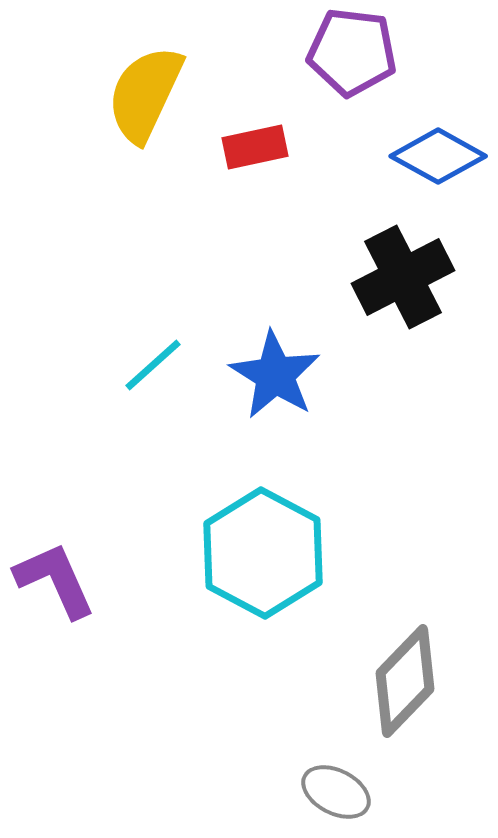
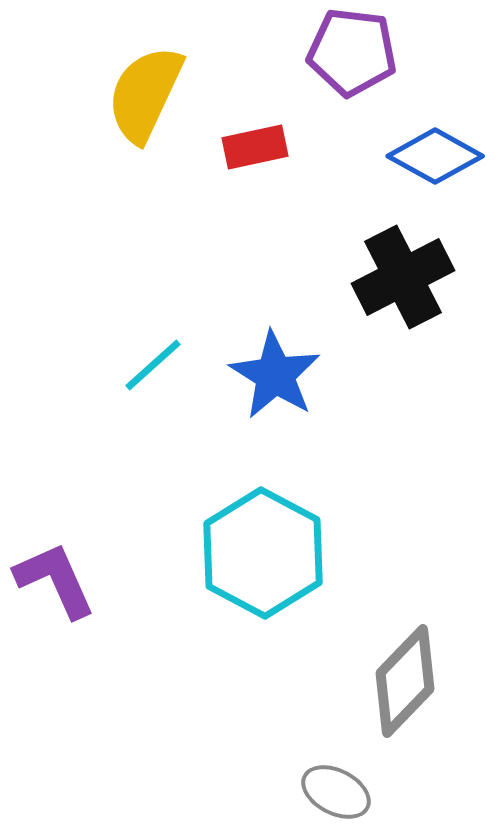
blue diamond: moved 3 px left
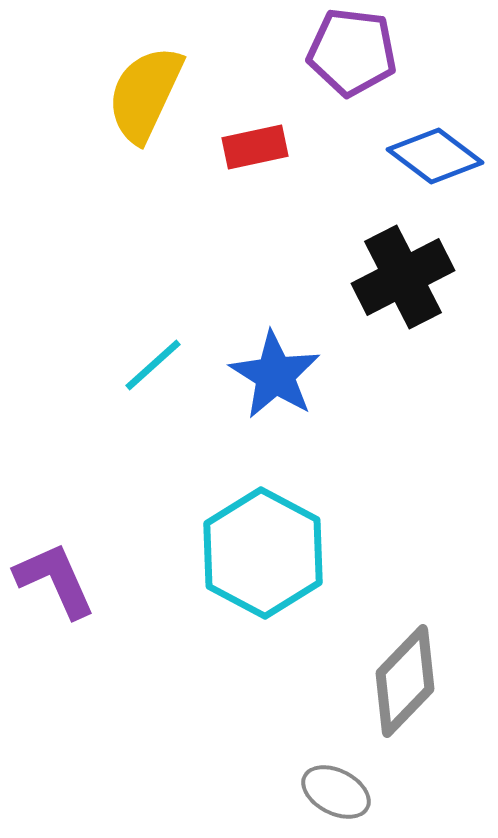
blue diamond: rotated 8 degrees clockwise
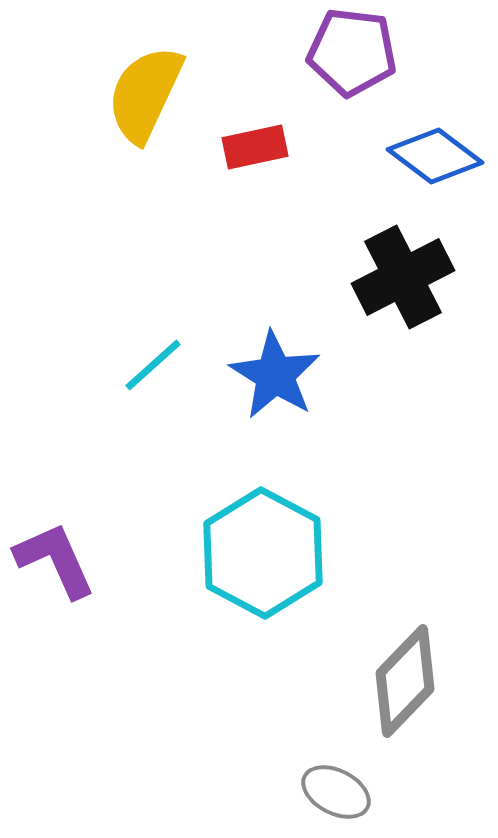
purple L-shape: moved 20 px up
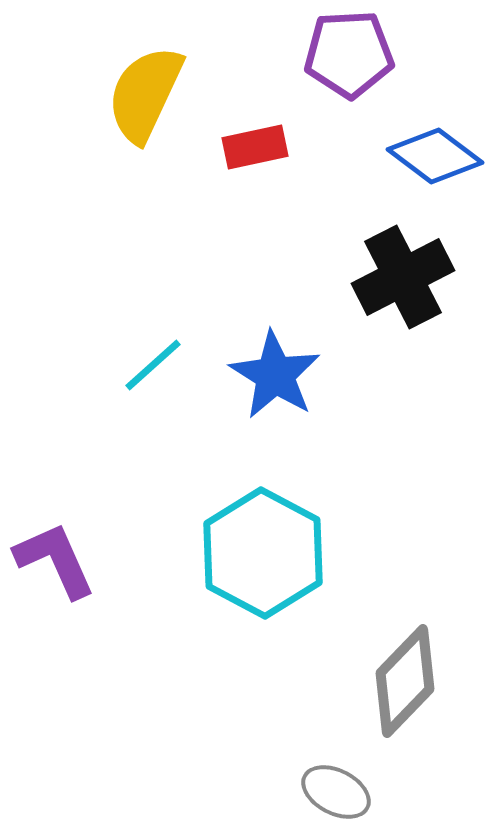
purple pentagon: moved 3 px left, 2 px down; rotated 10 degrees counterclockwise
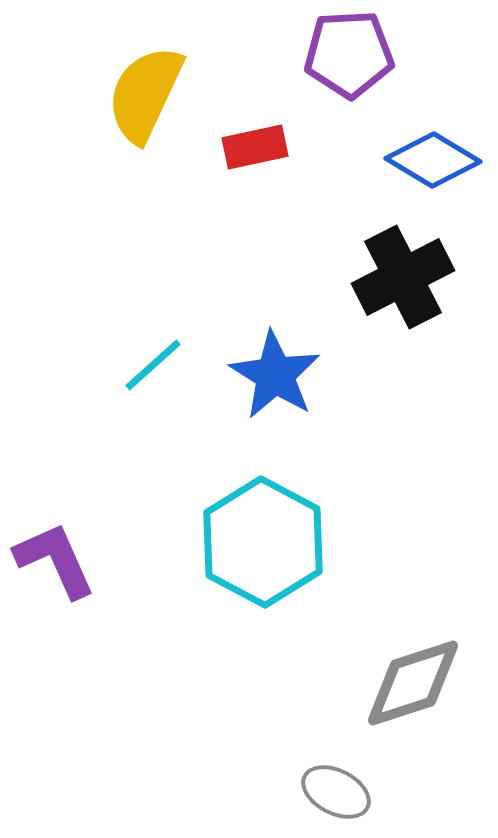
blue diamond: moved 2 px left, 4 px down; rotated 6 degrees counterclockwise
cyan hexagon: moved 11 px up
gray diamond: moved 8 px right, 2 px down; rotated 28 degrees clockwise
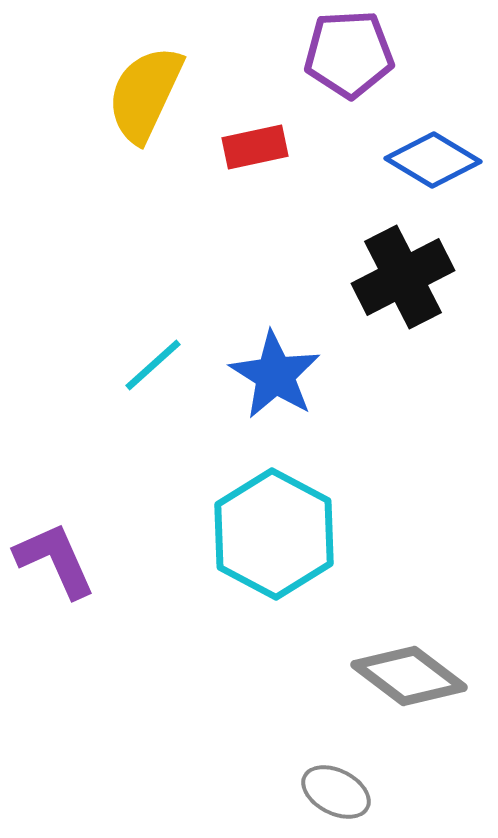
cyan hexagon: moved 11 px right, 8 px up
gray diamond: moved 4 px left, 7 px up; rotated 55 degrees clockwise
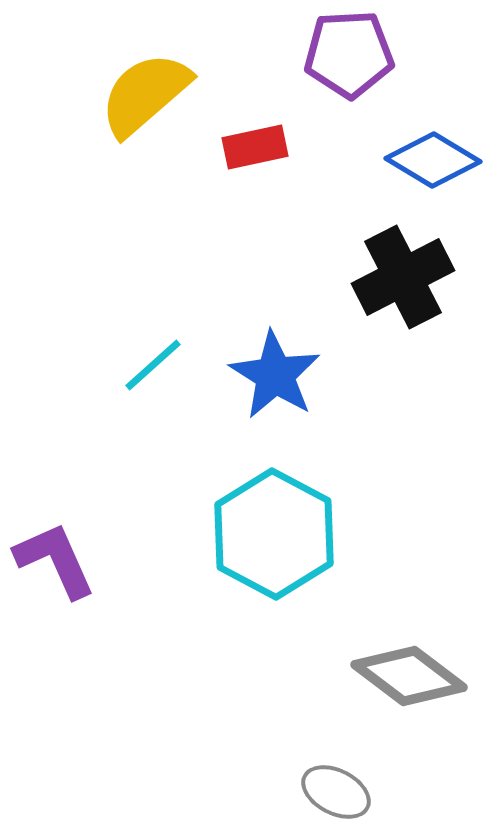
yellow semicircle: rotated 24 degrees clockwise
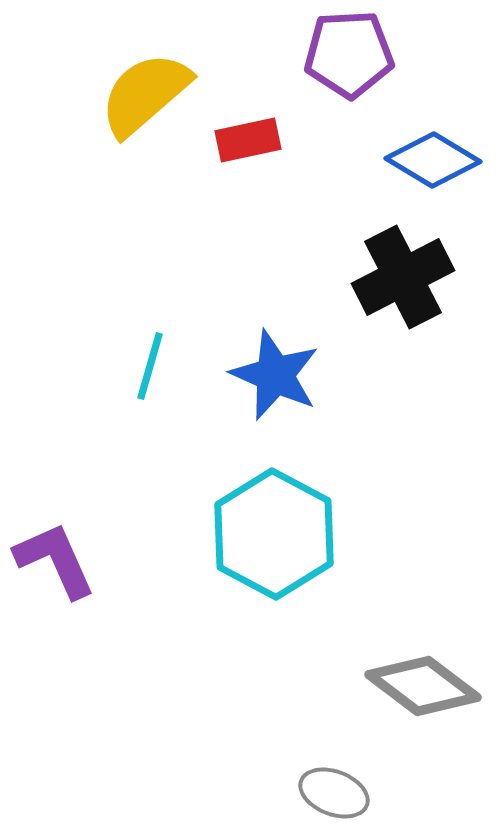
red rectangle: moved 7 px left, 7 px up
cyan line: moved 3 px left, 1 px down; rotated 32 degrees counterclockwise
blue star: rotated 8 degrees counterclockwise
gray diamond: moved 14 px right, 10 px down
gray ellipse: moved 2 px left, 1 px down; rotated 6 degrees counterclockwise
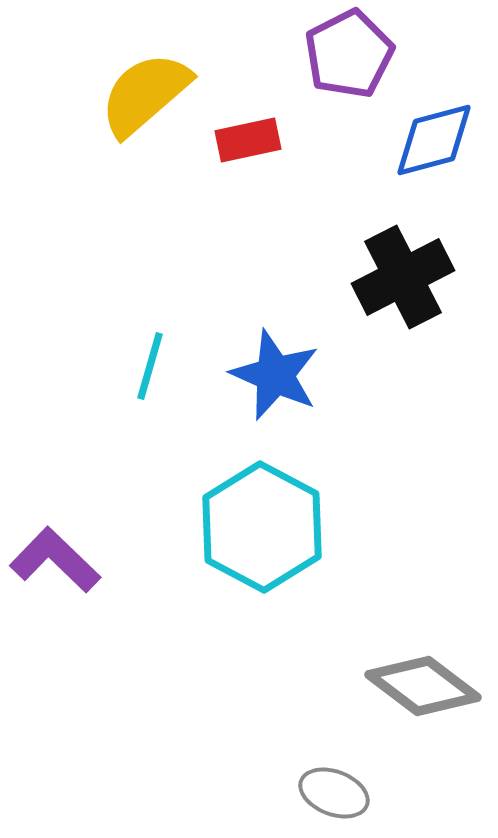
purple pentagon: rotated 24 degrees counterclockwise
blue diamond: moved 1 px right, 20 px up; rotated 46 degrees counterclockwise
cyan hexagon: moved 12 px left, 7 px up
purple L-shape: rotated 22 degrees counterclockwise
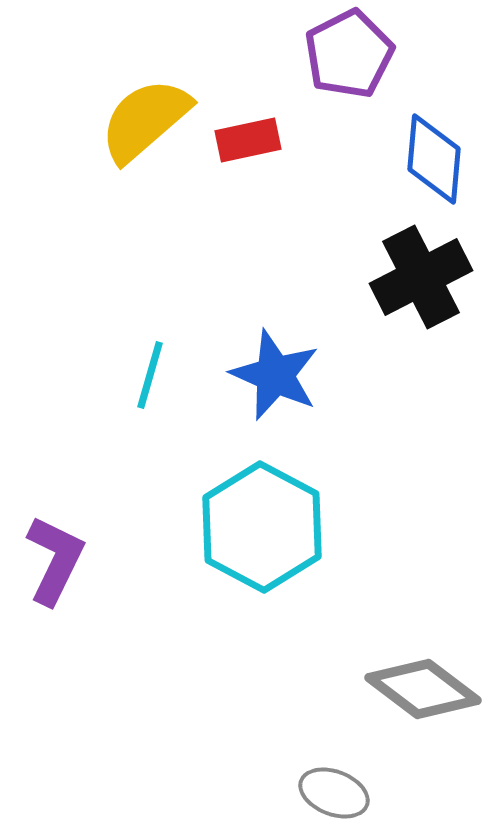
yellow semicircle: moved 26 px down
blue diamond: moved 19 px down; rotated 70 degrees counterclockwise
black cross: moved 18 px right
cyan line: moved 9 px down
purple L-shape: rotated 72 degrees clockwise
gray diamond: moved 3 px down
